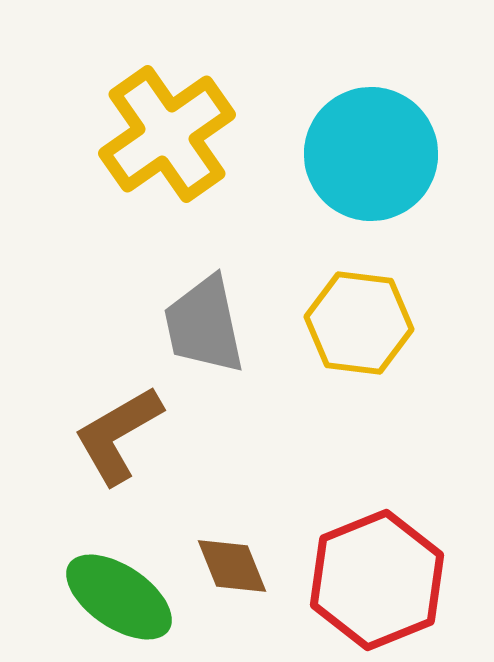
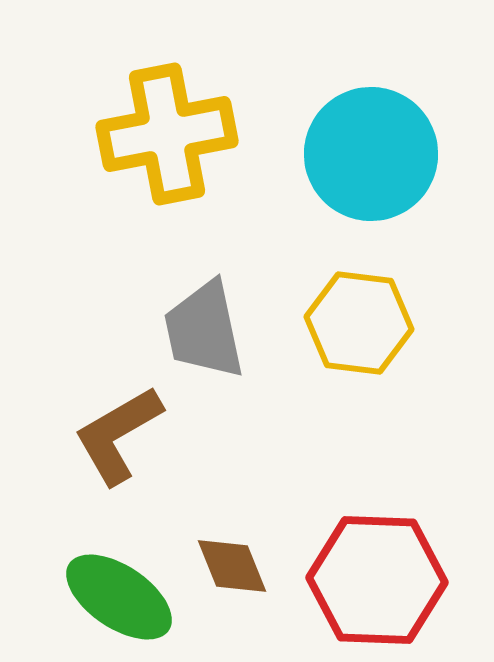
yellow cross: rotated 24 degrees clockwise
gray trapezoid: moved 5 px down
red hexagon: rotated 24 degrees clockwise
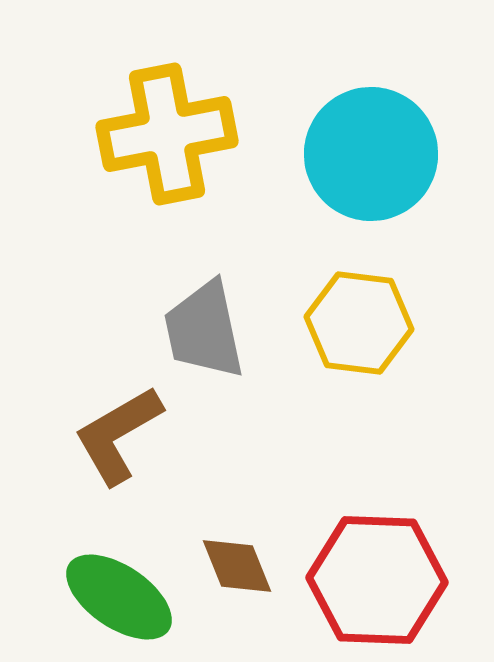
brown diamond: moved 5 px right
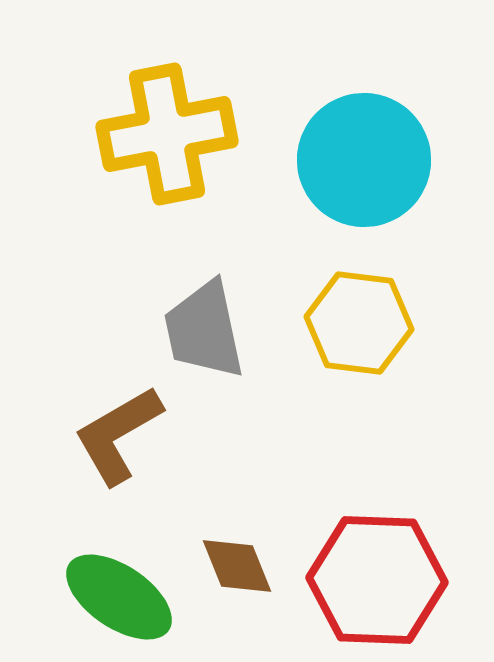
cyan circle: moved 7 px left, 6 px down
